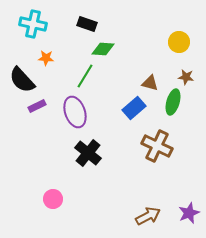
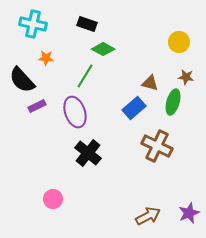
green diamond: rotated 25 degrees clockwise
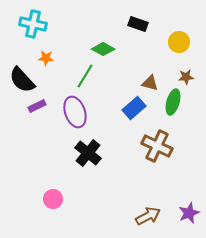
black rectangle: moved 51 px right
brown star: rotated 14 degrees counterclockwise
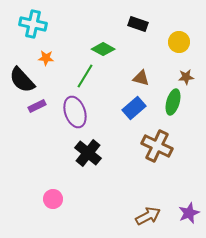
brown triangle: moved 9 px left, 5 px up
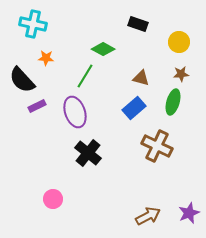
brown star: moved 5 px left, 3 px up
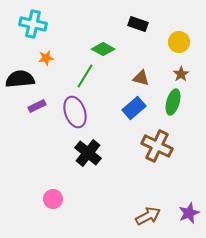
orange star: rotated 14 degrees counterclockwise
brown star: rotated 28 degrees counterclockwise
black semicircle: moved 2 px left, 1 px up; rotated 128 degrees clockwise
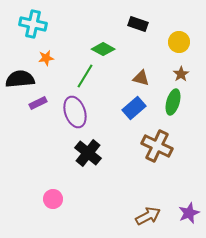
purple rectangle: moved 1 px right, 3 px up
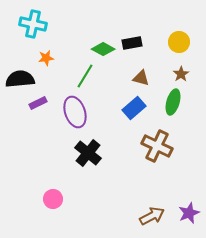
black rectangle: moved 6 px left, 19 px down; rotated 30 degrees counterclockwise
brown arrow: moved 4 px right
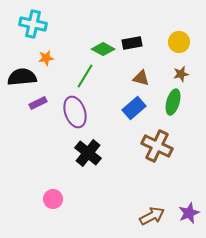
brown star: rotated 21 degrees clockwise
black semicircle: moved 2 px right, 2 px up
